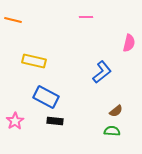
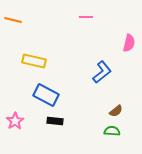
blue rectangle: moved 2 px up
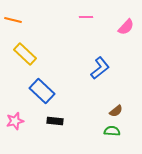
pink semicircle: moved 3 px left, 16 px up; rotated 30 degrees clockwise
yellow rectangle: moved 9 px left, 7 px up; rotated 30 degrees clockwise
blue L-shape: moved 2 px left, 4 px up
blue rectangle: moved 4 px left, 4 px up; rotated 15 degrees clockwise
pink star: rotated 18 degrees clockwise
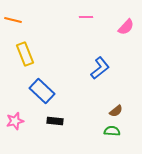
yellow rectangle: rotated 25 degrees clockwise
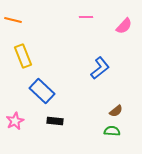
pink semicircle: moved 2 px left, 1 px up
yellow rectangle: moved 2 px left, 2 px down
pink star: rotated 12 degrees counterclockwise
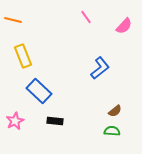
pink line: rotated 56 degrees clockwise
blue rectangle: moved 3 px left
brown semicircle: moved 1 px left
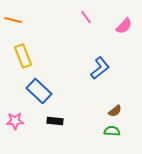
pink star: rotated 24 degrees clockwise
